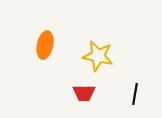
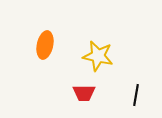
black line: moved 1 px right, 1 px down
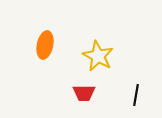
yellow star: rotated 16 degrees clockwise
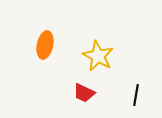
red trapezoid: rotated 25 degrees clockwise
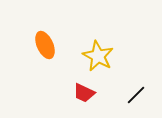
orange ellipse: rotated 36 degrees counterclockwise
black line: rotated 35 degrees clockwise
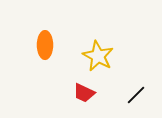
orange ellipse: rotated 24 degrees clockwise
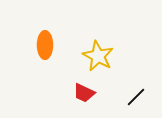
black line: moved 2 px down
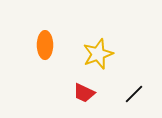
yellow star: moved 2 px up; rotated 24 degrees clockwise
black line: moved 2 px left, 3 px up
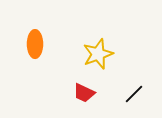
orange ellipse: moved 10 px left, 1 px up
